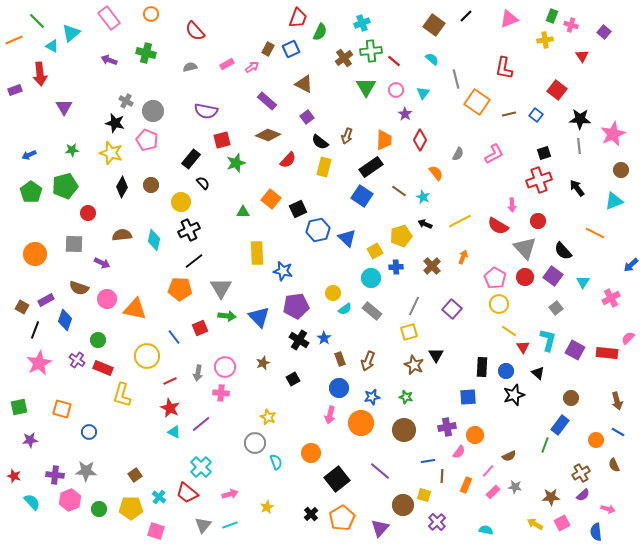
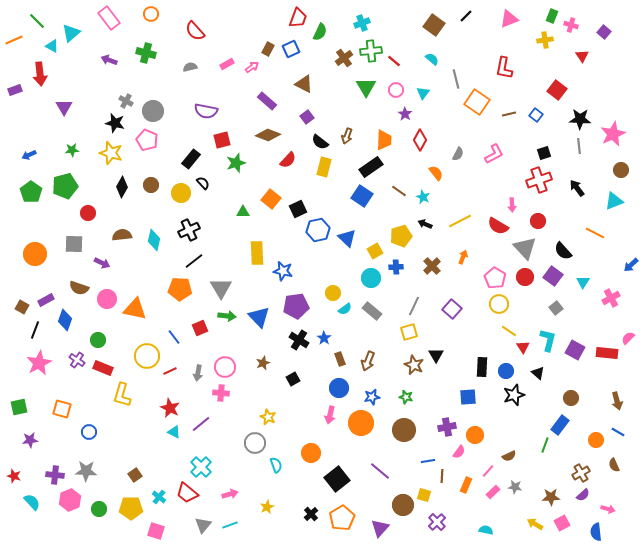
yellow circle at (181, 202): moved 9 px up
red line at (170, 381): moved 10 px up
cyan semicircle at (276, 462): moved 3 px down
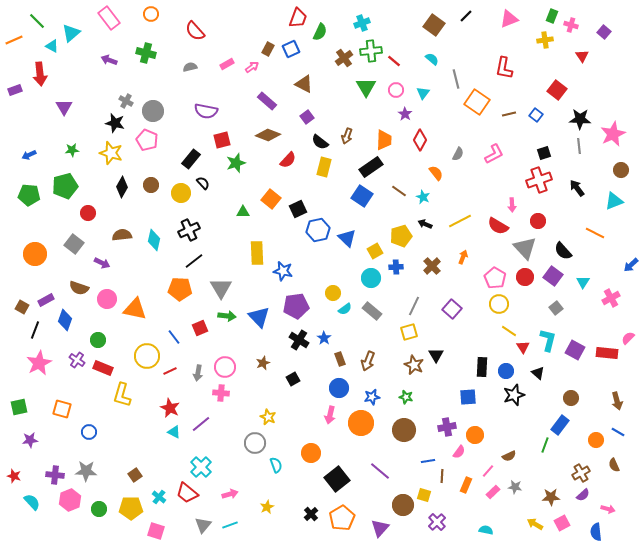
green pentagon at (31, 192): moved 2 px left, 3 px down; rotated 30 degrees counterclockwise
gray square at (74, 244): rotated 36 degrees clockwise
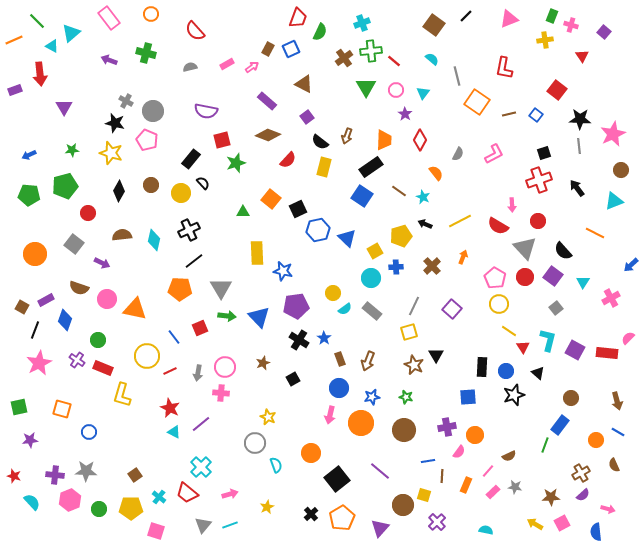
gray line at (456, 79): moved 1 px right, 3 px up
black diamond at (122, 187): moved 3 px left, 4 px down
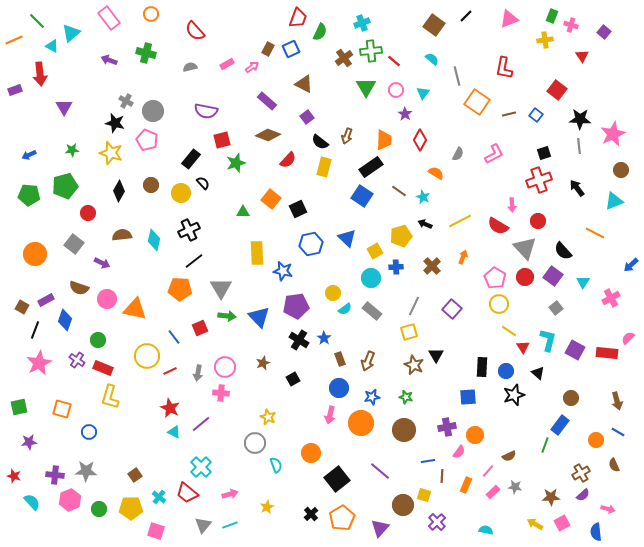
orange semicircle at (436, 173): rotated 21 degrees counterclockwise
blue hexagon at (318, 230): moved 7 px left, 14 px down
yellow L-shape at (122, 395): moved 12 px left, 2 px down
purple star at (30, 440): moved 1 px left, 2 px down
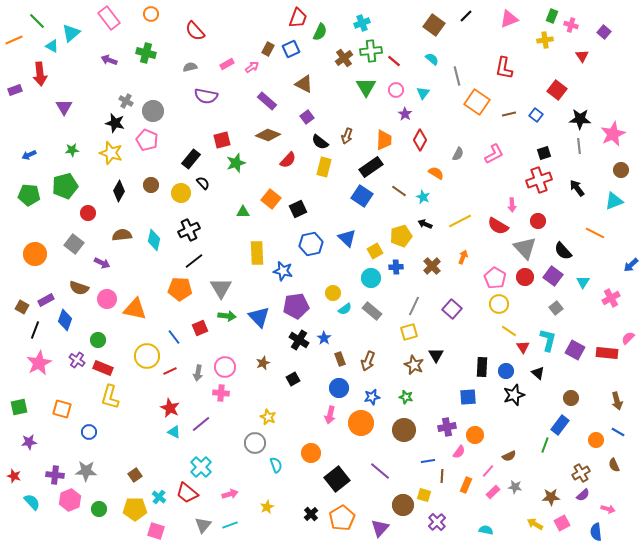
purple semicircle at (206, 111): moved 15 px up
yellow pentagon at (131, 508): moved 4 px right, 1 px down
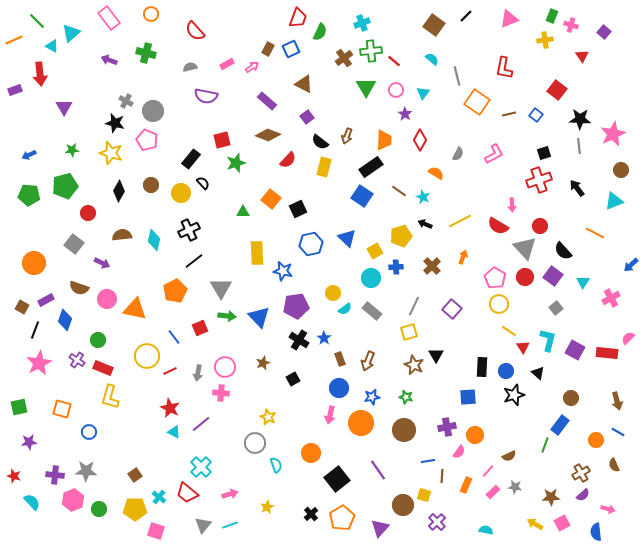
red circle at (538, 221): moved 2 px right, 5 px down
orange circle at (35, 254): moved 1 px left, 9 px down
orange pentagon at (180, 289): moved 5 px left, 2 px down; rotated 30 degrees counterclockwise
purple line at (380, 471): moved 2 px left, 1 px up; rotated 15 degrees clockwise
pink hexagon at (70, 500): moved 3 px right
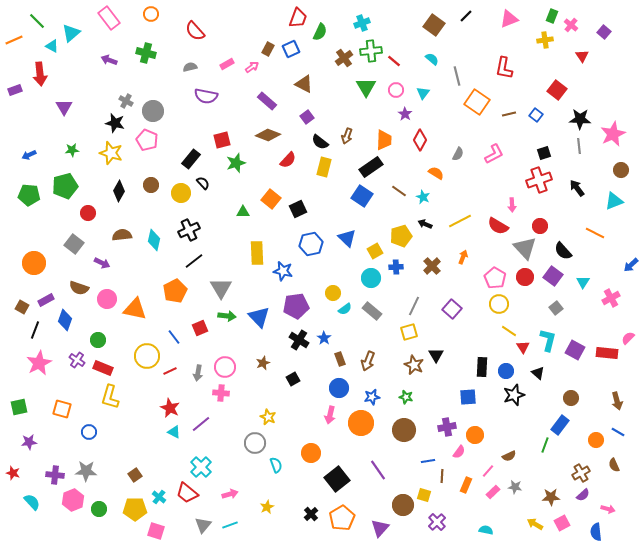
pink cross at (571, 25): rotated 24 degrees clockwise
red star at (14, 476): moved 1 px left, 3 px up
